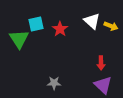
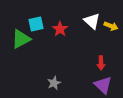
green triangle: moved 2 px right; rotated 35 degrees clockwise
gray star: rotated 24 degrees counterclockwise
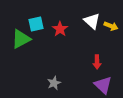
red arrow: moved 4 px left, 1 px up
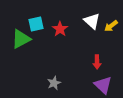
yellow arrow: rotated 120 degrees clockwise
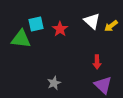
green triangle: rotated 35 degrees clockwise
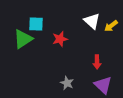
cyan square: rotated 14 degrees clockwise
red star: moved 10 px down; rotated 21 degrees clockwise
green triangle: moved 2 px right; rotated 40 degrees counterclockwise
gray star: moved 13 px right; rotated 24 degrees counterclockwise
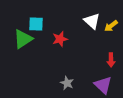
red arrow: moved 14 px right, 2 px up
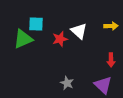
white triangle: moved 13 px left, 10 px down
yellow arrow: rotated 144 degrees counterclockwise
green triangle: rotated 10 degrees clockwise
